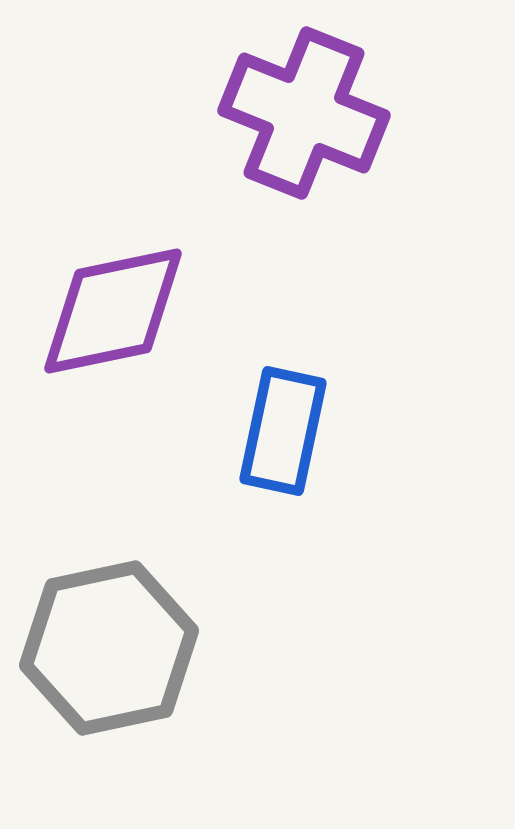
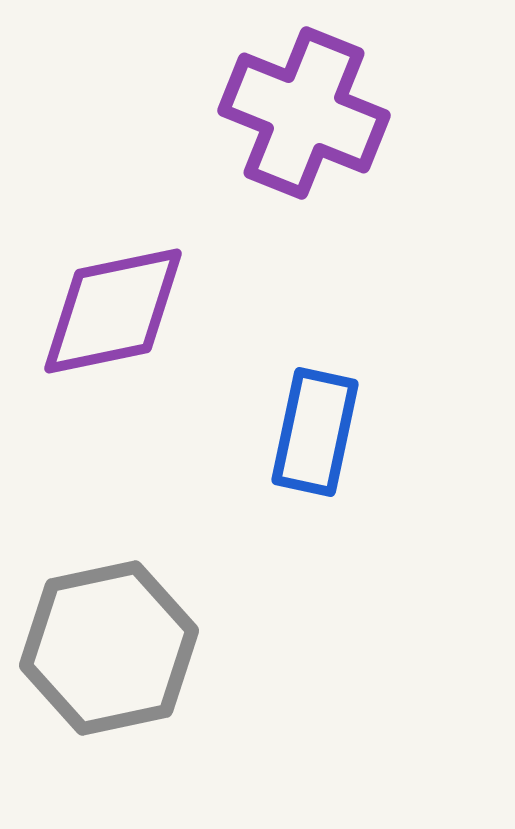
blue rectangle: moved 32 px right, 1 px down
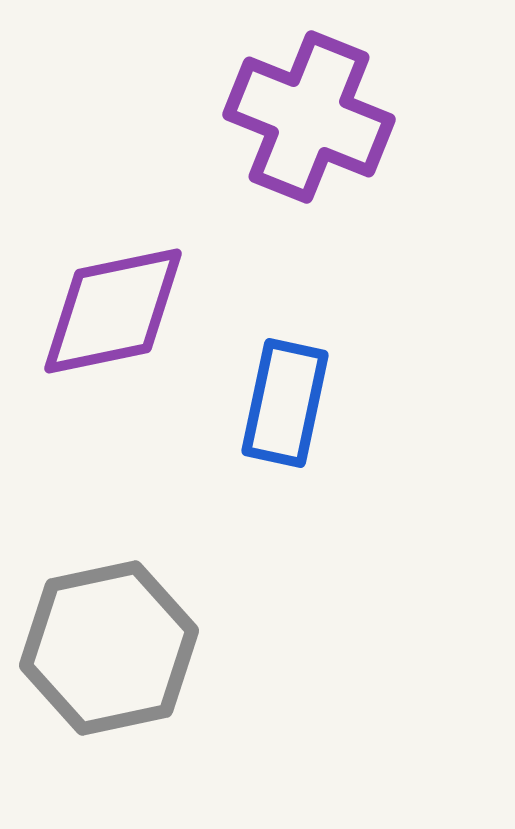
purple cross: moved 5 px right, 4 px down
blue rectangle: moved 30 px left, 29 px up
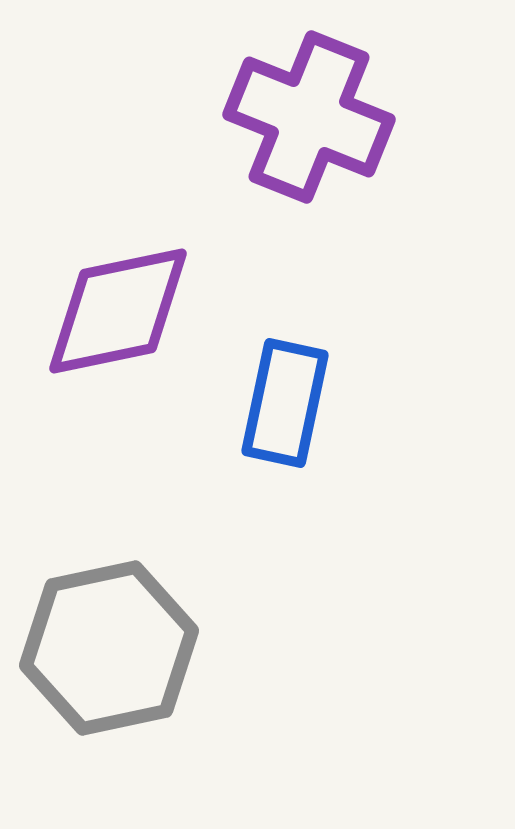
purple diamond: moved 5 px right
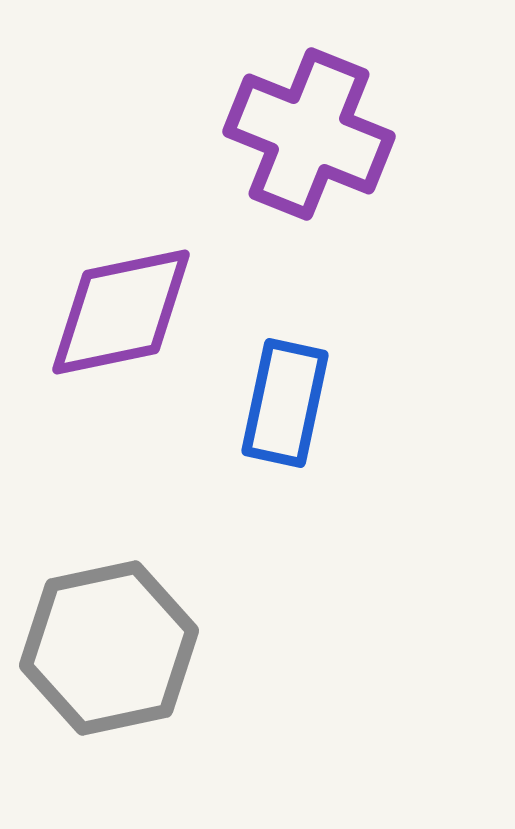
purple cross: moved 17 px down
purple diamond: moved 3 px right, 1 px down
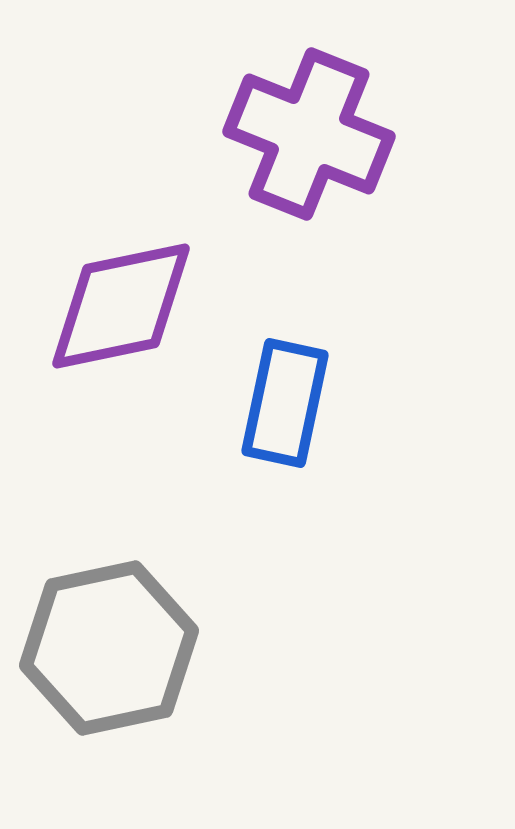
purple diamond: moved 6 px up
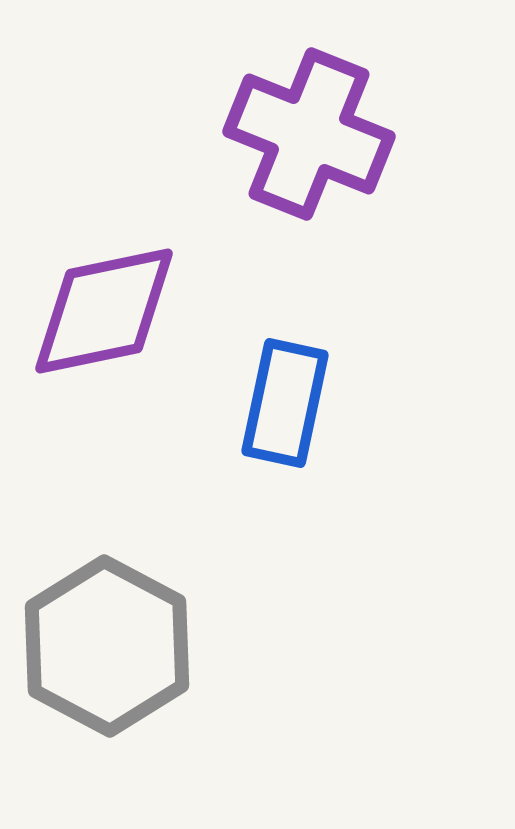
purple diamond: moved 17 px left, 5 px down
gray hexagon: moved 2 px left, 2 px up; rotated 20 degrees counterclockwise
